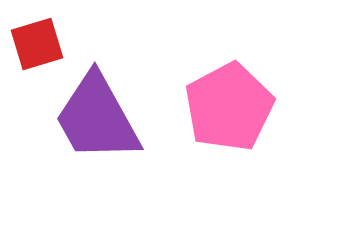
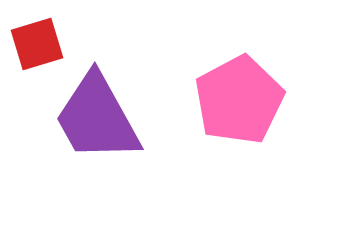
pink pentagon: moved 10 px right, 7 px up
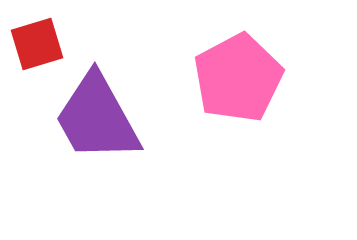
pink pentagon: moved 1 px left, 22 px up
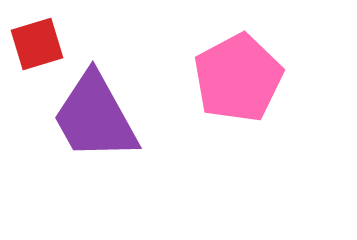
purple trapezoid: moved 2 px left, 1 px up
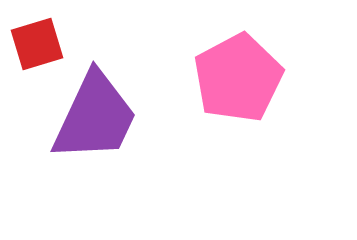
purple trapezoid: rotated 126 degrees counterclockwise
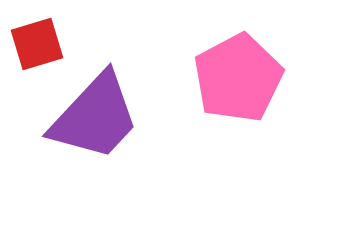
purple trapezoid: rotated 18 degrees clockwise
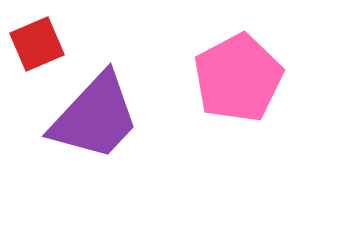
red square: rotated 6 degrees counterclockwise
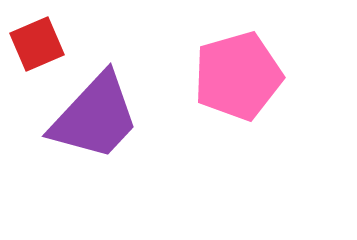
pink pentagon: moved 2 px up; rotated 12 degrees clockwise
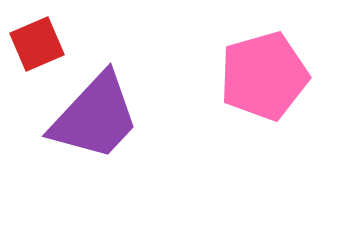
pink pentagon: moved 26 px right
